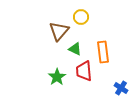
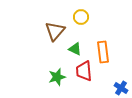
brown triangle: moved 4 px left
green star: rotated 18 degrees clockwise
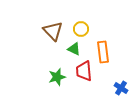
yellow circle: moved 12 px down
brown triangle: moved 2 px left; rotated 25 degrees counterclockwise
green triangle: moved 1 px left
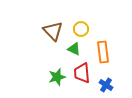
red trapezoid: moved 2 px left, 2 px down
blue cross: moved 15 px left, 3 px up
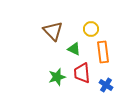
yellow circle: moved 10 px right
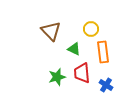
brown triangle: moved 2 px left
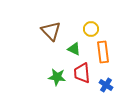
green star: rotated 24 degrees clockwise
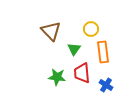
green triangle: rotated 40 degrees clockwise
